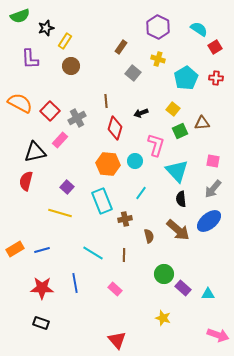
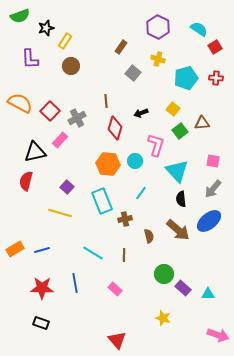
cyan pentagon at (186, 78): rotated 15 degrees clockwise
green square at (180, 131): rotated 14 degrees counterclockwise
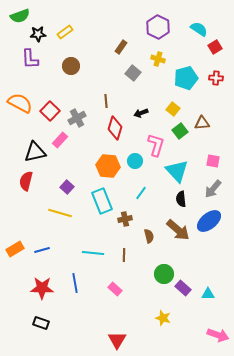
black star at (46, 28): moved 8 px left, 6 px down; rotated 14 degrees clockwise
yellow rectangle at (65, 41): moved 9 px up; rotated 21 degrees clockwise
orange hexagon at (108, 164): moved 2 px down
cyan line at (93, 253): rotated 25 degrees counterclockwise
red triangle at (117, 340): rotated 12 degrees clockwise
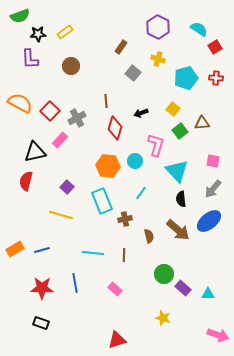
yellow line at (60, 213): moved 1 px right, 2 px down
red triangle at (117, 340): rotated 42 degrees clockwise
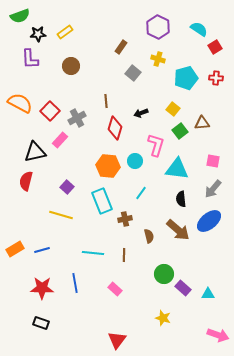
cyan triangle at (177, 171): moved 2 px up; rotated 40 degrees counterclockwise
red triangle at (117, 340): rotated 36 degrees counterclockwise
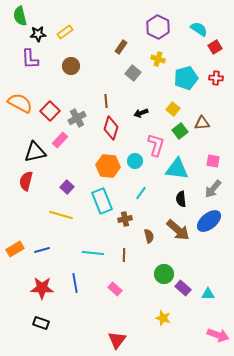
green semicircle at (20, 16): rotated 96 degrees clockwise
red diamond at (115, 128): moved 4 px left
